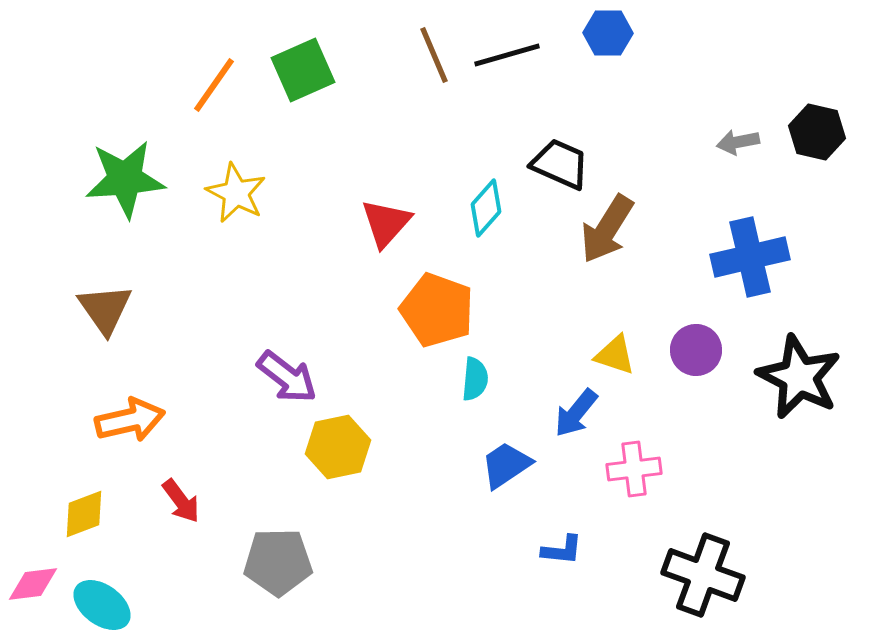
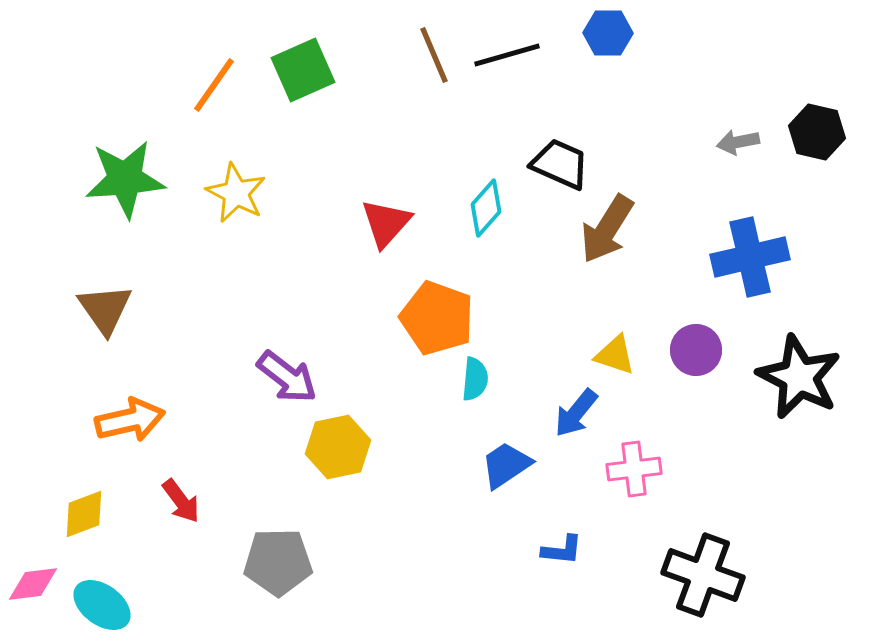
orange pentagon: moved 8 px down
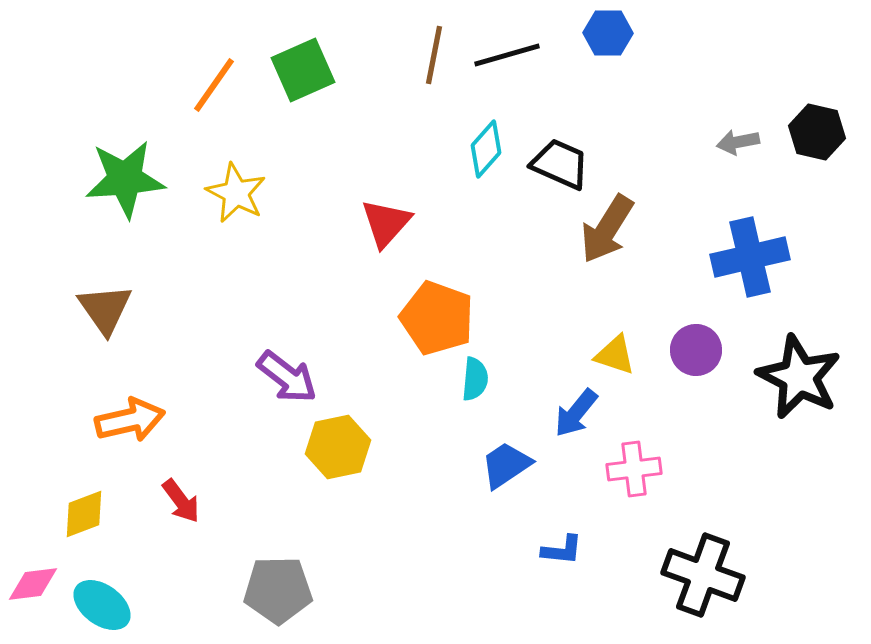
brown line: rotated 34 degrees clockwise
cyan diamond: moved 59 px up
gray pentagon: moved 28 px down
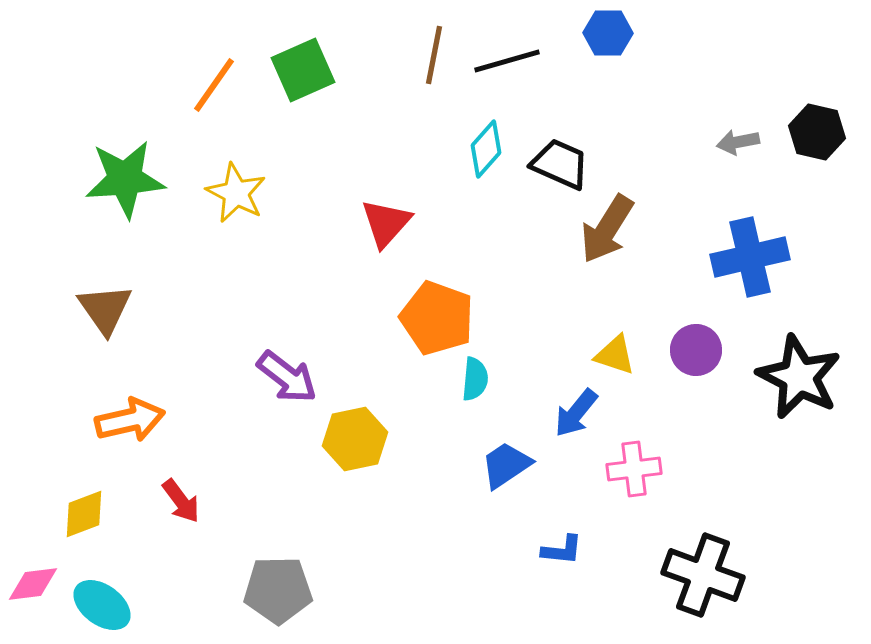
black line: moved 6 px down
yellow hexagon: moved 17 px right, 8 px up
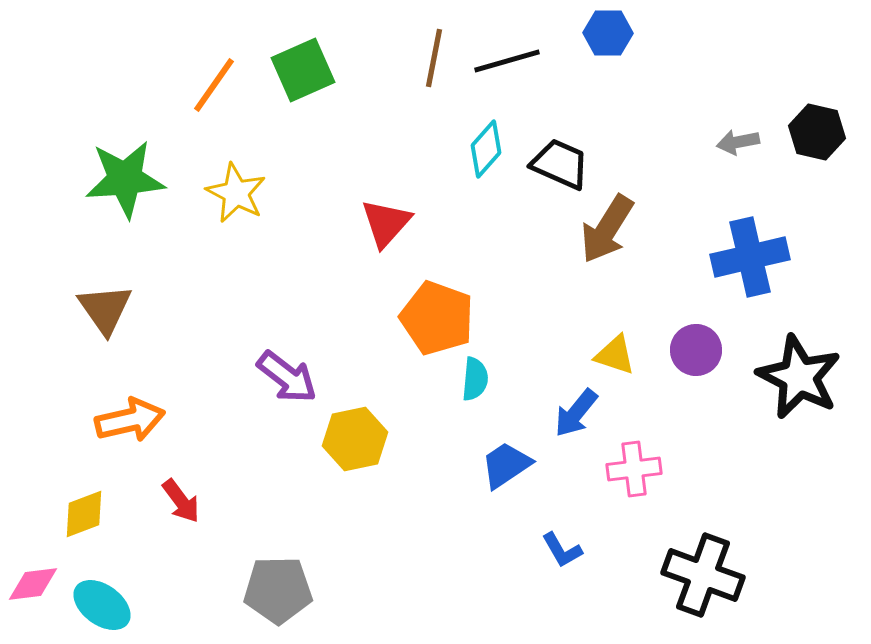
brown line: moved 3 px down
blue L-shape: rotated 54 degrees clockwise
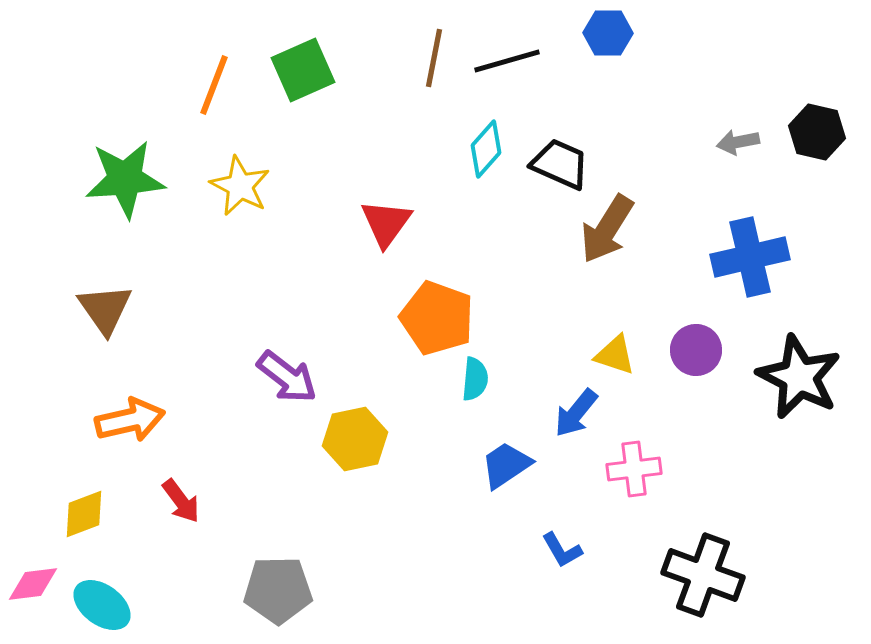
orange line: rotated 14 degrees counterclockwise
yellow star: moved 4 px right, 7 px up
red triangle: rotated 6 degrees counterclockwise
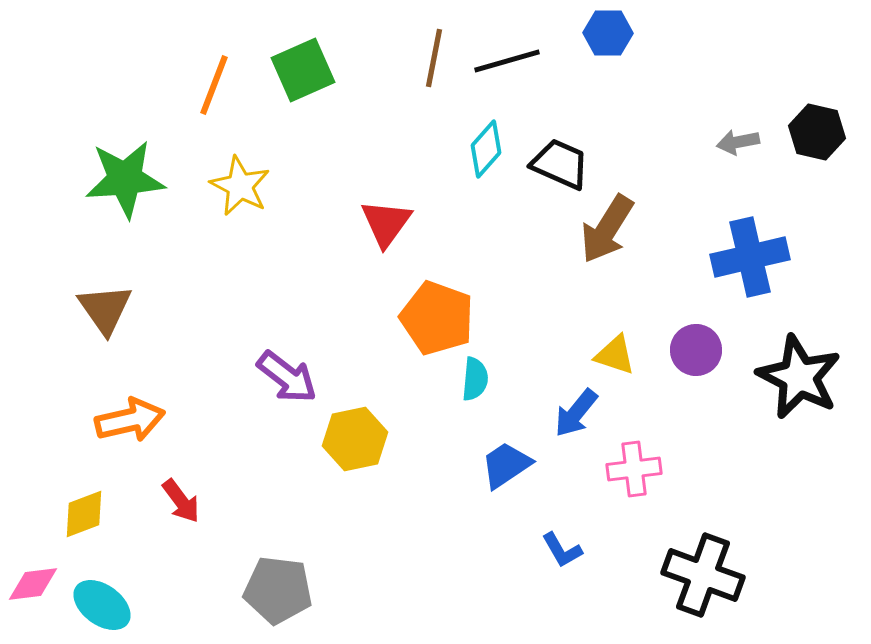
gray pentagon: rotated 8 degrees clockwise
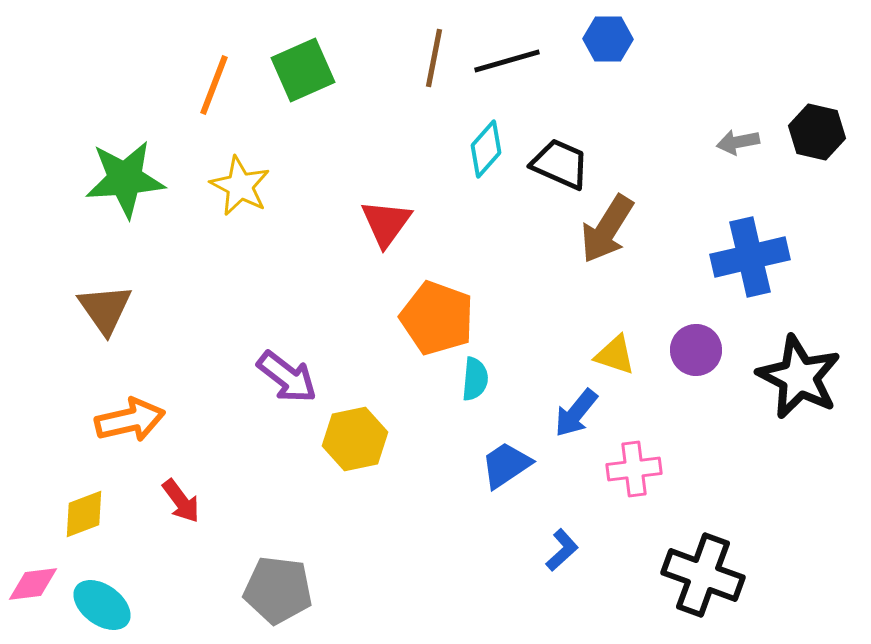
blue hexagon: moved 6 px down
blue L-shape: rotated 102 degrees counterclockwise
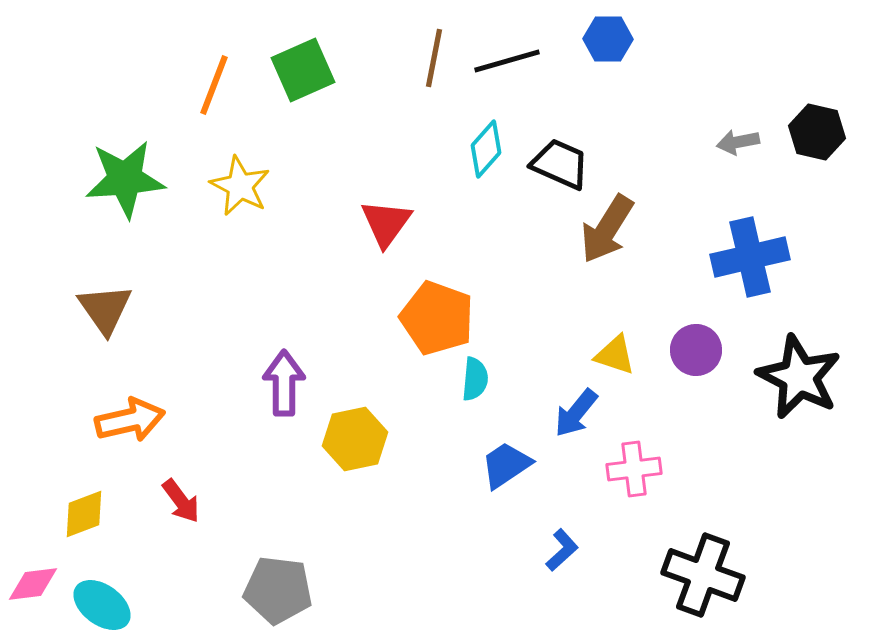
purple arrow: moved 3 px left, 6 px down; rotated 128 degrees counterclockwise
